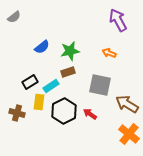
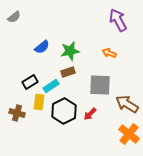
gray square: rotated 10 degrees counterclockwise
red arrow: rotated 80 degrees counterclockwise
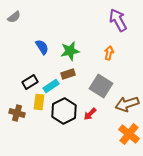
blue semicircle: rotated 84 degrees counterclockwise
orange arrow: rotated 80 degrees clockwise
brown rectangle: moved 2 px down
gray square: moved 1 px right, 1 px down; rotated 30 degrees clockwise
brown arrow: rotated 50 degrees counterclockwise
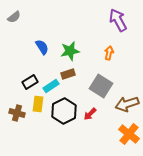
yellow rectangle: moved 1 px left, 2 px down
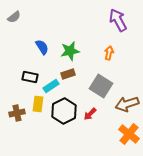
black rectangle: moved 5 px up; rotated 42 degrees clockwise
brown cross: rotated 28 degrees counterclockwise
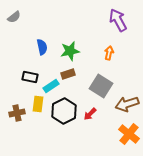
blue semicircle: rotated 21 degrees clockwise
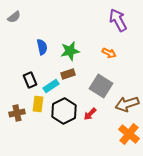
orange arrow: rotated 104 degrees clockwise
black rectangle: moved 3 px down; rotated 56 degrees clockwise
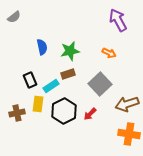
gray square: moved 1 px left, 2 px up; rotated 15 degrees clockwise
orange cross: rotated 30 degrees counterclockwise
